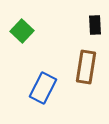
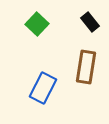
black rectangle: moved 5 px left, 3 px up; rotated 36 degrees counterclockwise
green square: moved 15 px right, 7 px up
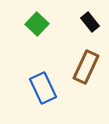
brown rectangle: rotated 16 degrees clockwise
blue rectangle: rotated 52 degrees counterclockwise
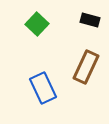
black rectangle: moved 2 px up; rotated 36 degrees counterclockwise
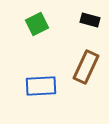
green square: rotated 20 degrees clockwise
blue rectangle: moved 2 px left, 2 px up; rotated 68 degrees counterclockwise
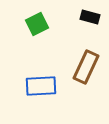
black rectangle: moved 3 px up
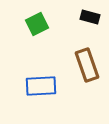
brown rectangle: moved 1 px right, 2 px up; rotated 44 degrees counterclockwise
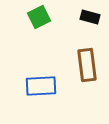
green square: moved 2 px right, 7 px up
brown rectangle: rotated 12 degrees clockwise
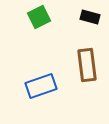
blue rectangle: rotated 16 degrees counterclockwise
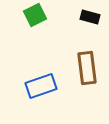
green square: moved 4 px left, 2 px up
brown rectangle: moved 3 px down
